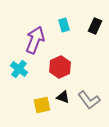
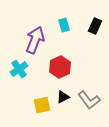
cyan cross: rotated 18 degrees clockwise
black triangle: rotated 48 degrees counterclockwise
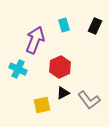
cyan cross: moved 1 px left; rotated 30 degrees counterclockwise
black triangle: moved 4 px up
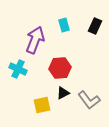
red hexagon: moved 1 px down; rotated 20 degrees clockwise
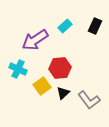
cyan rectangle: moved 1 px right, 1 px down; rotated 64 degrees clockwise
purple arrow: rotated 144 degrees counterclockwise
black triangle: rotated 16 degrees counterclockwise
yellow square: moved 19 px up; rotated 24 degrees counterclockwise
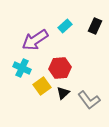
cyan cross: moved 4 px right, 1 px up
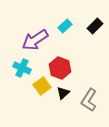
black rectangle: rotated 21 degrees clockwise
red hexagon: rotated 25 degrees clockwise
gray L-shape: rotated 70 degrees clockwise
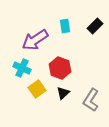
cyan rectangle: rotated 56 degrees counterclockwise
yellow square: moved 5 px left, 3 px down
gray L-shape: moved 2 px right
